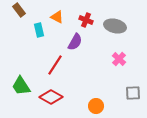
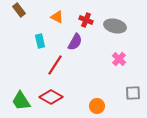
cyan rectangle: moved 1 px right, 11 px down
green trapezoid: moved 15 px down
orange circle: moved 1 px right
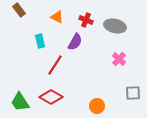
green trapezoid: moved 1 px left, 1 px down
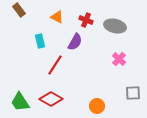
red diamond: moved 2 px down
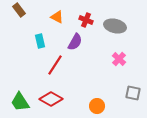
gray square: rotated 14 degrees clockwise
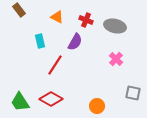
pink cross: moved 3 px left
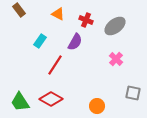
orange triangle: moved 1 px right, 3 px up
gray ellipse: rotated 50 degrees counterclockwise
cyan rectangle: rotated 48 degrees clockwise
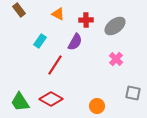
red cross: rotated 24 degrees counterclockwise
